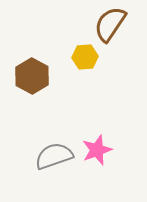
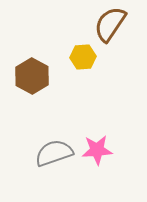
yellow hexagon: moved 2 px left
pink star: rotated 16 degrees clockwise
gray semicircle: moved 3 px up
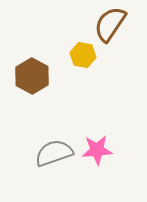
yellow hexagon: moved 2 px up; rotated 15 degrees clockwise
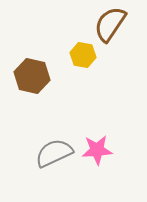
brown hexagon: rotated 16 degrees counterclockwise
gray semicircle: rotated 6 degrees counterclockwise
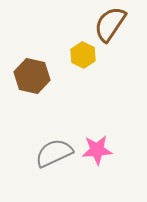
yellow hexagon: rotated 15 degrees clockwise
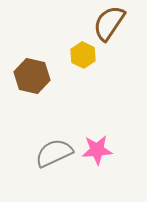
brown semicircle: moved 1 px left, 1 px up
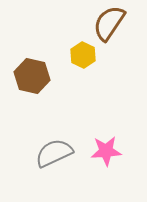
pink star: moved 9 px right, 1 px down
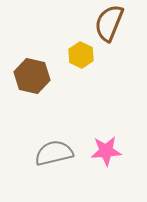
brown semicircle: rotated 12 degrees counterclockwise
yellow hexagon: moved 2 px left
gray semicircle: rotated 12 degrees clockwise
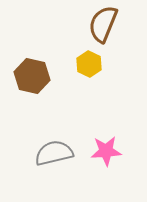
brown semicircle: moved 6 px left, 1 px down
yellow hexagon: moved 8 px right, 9 px down
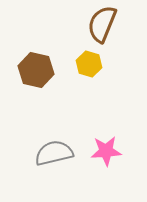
brown semicircle: moved 1 px left
yellow hexagon: rotated 10 degrees counterclockwise
brown hexagon: moved 4 px right, 6 px up
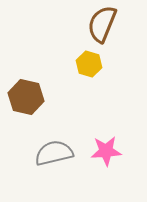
brown hexagon: moved 10 px left, 27 px down
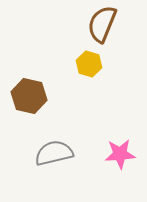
brown hexagon: moved 3 px right, 1 px up
pink star: moved 14 px right, 3 px down
